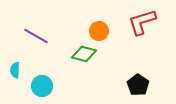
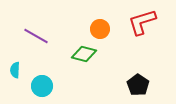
orange circle: moved 1 px right, 2 px up
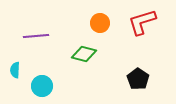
orange circle: moved 6 px up
purple line: rotated 35 degrees counterclockwise
black pentagon: moved 6 px up
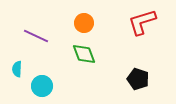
orange circle: moved 16 px left
purple line: rotated 30 degrees clockwise
green diamond: rotated 55 degrees clockwise
cyan semicircle: moved 2 px right, 1 px up
black pentagon: rotated 15 degrees counterclockwise
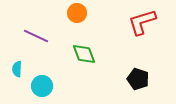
orange circle: moved 7 px left, 10 px up
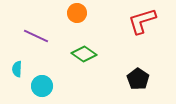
red L-shape: moved 1 px up
green diamond: rotated 35 degrees counterclockwise
black pentagon: rotated 15 degrees clockwise
